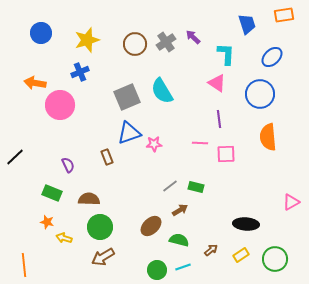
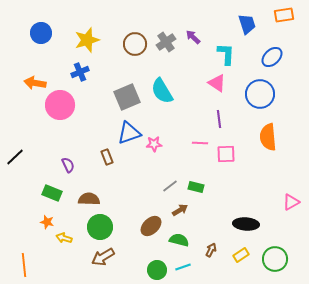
brown arrow at (211, 250): rotated 24 degrees counterclockwise
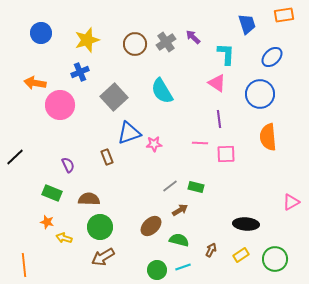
gray square at (127, 97): moved 13 px left; rotated 20 degrees counterclockwise
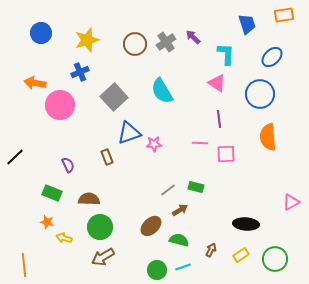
gray line at (170, 186): moved 2 px left, 4 px down
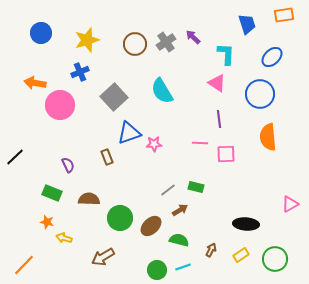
pink triangle at (291, 202): moved 1 px left, 2 px down
green circle at (100, 227): moved 20 px right, 9 px up
orange line at (24, 265): rotated 50 degrees clockwise
